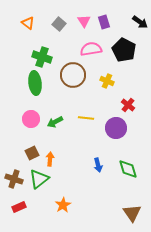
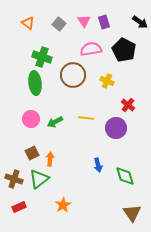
green diamond: moved 3 px left, 7 px down
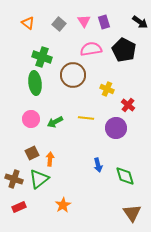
yellow cross: moved 8 px down
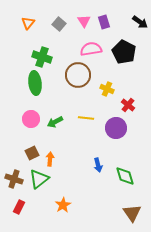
orange triangle: rotated 32 degrees clockwise
black pentagon: moved 2 px down
brown circle: moved 5 px right
red rectangle: rotated 40 degrees counterclockwise
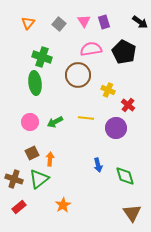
yellow cross: moved 1 px right, 1 px down
pink circle: moved 1 px left, 3 px down
red rectangle: rotated 24 degrees clockwise
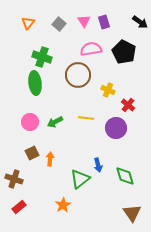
green triangle: moved 41 px right
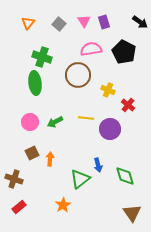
purple circle: moved 6 px left, 1 px down
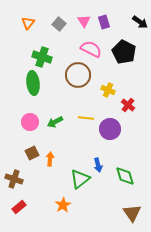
pink semicircle: rotated 35 degrees clockwise
green ellipse: moved 2 px left
